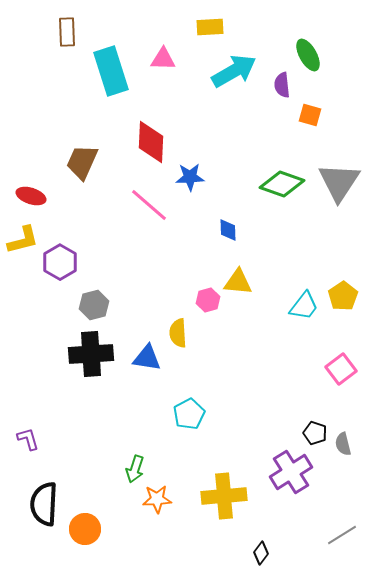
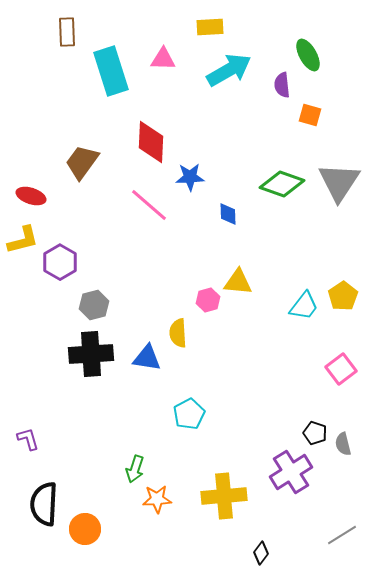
cyan arrow: moved 5 px left, 1 px up
brown trapezoid: rotated 12 degrees clockwise
blue diamond: moved 16 px up
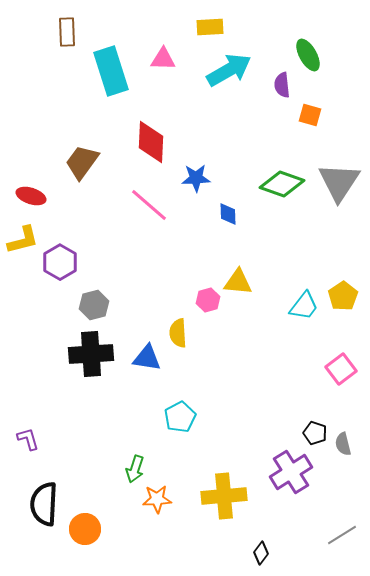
blue star: moved 6 px right, 1 px down
cyan pentagon: moved 9 px left, 3 px down
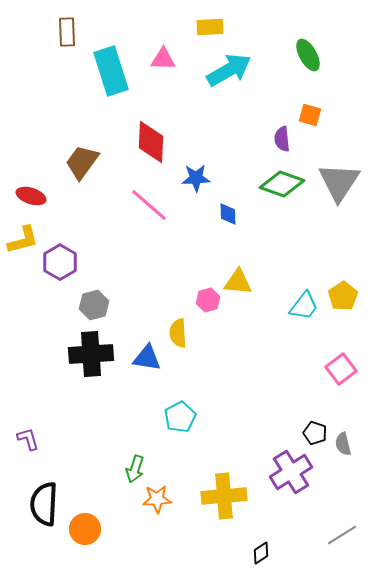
purple semicircle: moved 54 px down
black diamond: rotated 20 degrees clockwise
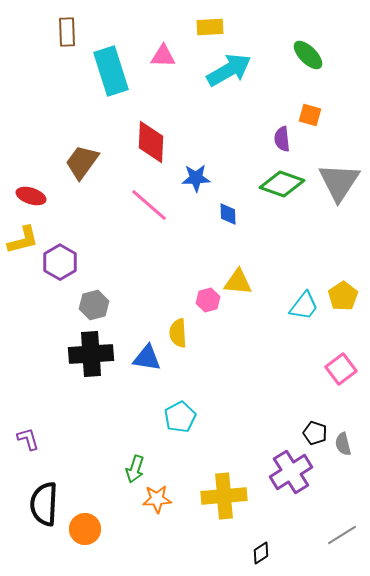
green ellipse: rotated 16 degrees counterclockwise
pink triangle: moved 3 px up
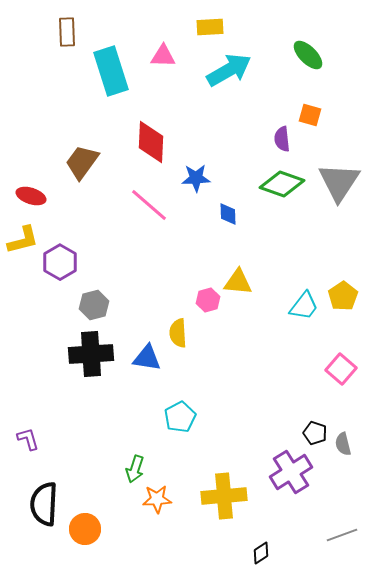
pink square: rotated 12 degrees counterclockwise
gray line: rotated 12 degrees clockwise
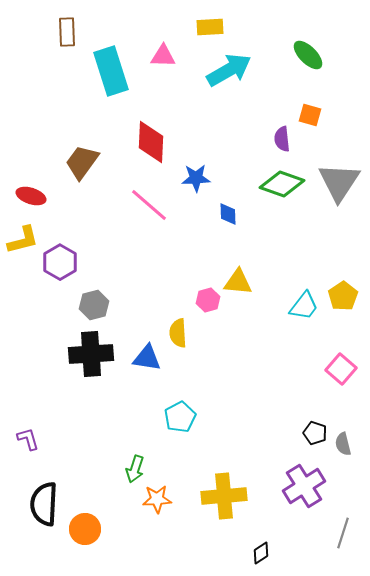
purple cross: moved 13 px right, 14 px down
gray line: moved 1 px right, 2 px up; rotated 52 degrees counterclockwise
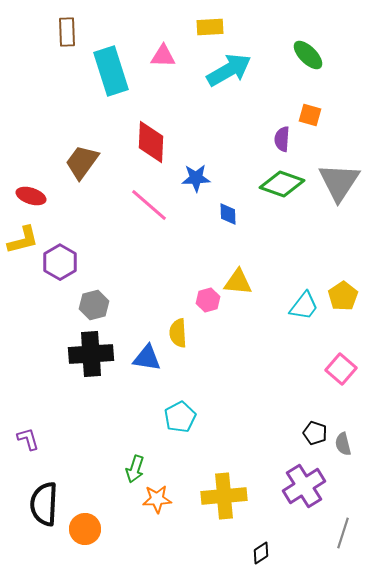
purple semicircle: rotated 10 degrees clockwise
